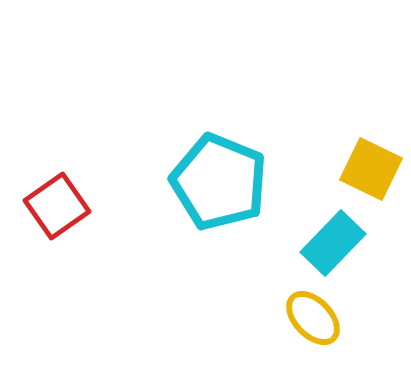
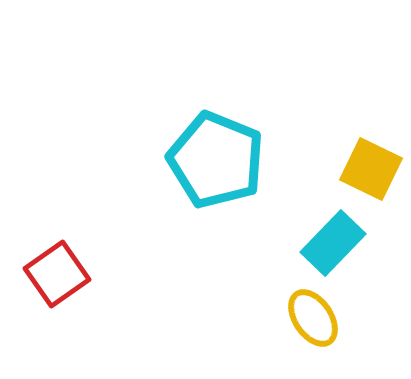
cyan pentagon: moved 3 px left, 22 px up
red square: moved 68 px down
yellow ellipse: rotated 10 degrees clockwise
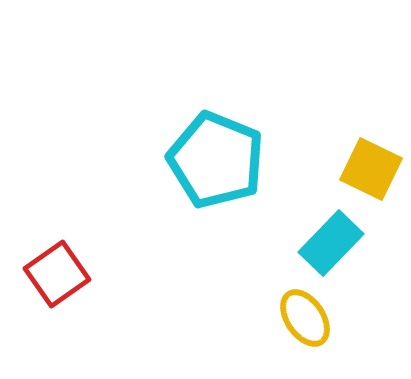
cyan rectangle: moved 2 px left
yellow ellipse: moved 8 px left
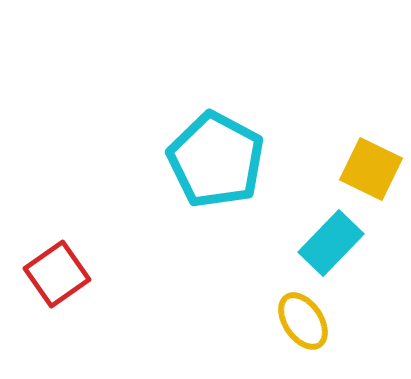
cyan pentagon: rotated 6 degrees clockwise
yellow ellipse: moved 2 px left, 3 px down
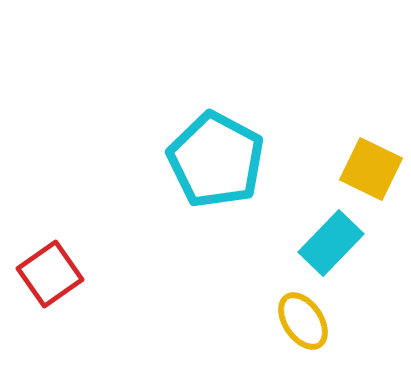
red square: moved 7 px left
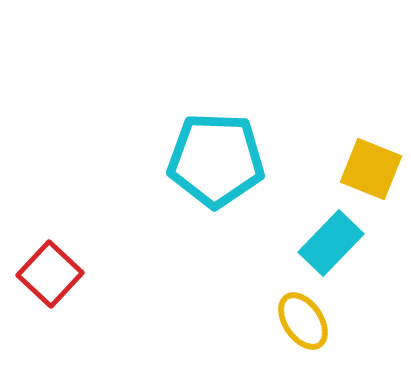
cyan pentagon: rotated 26 degrees counterclockwise
yellow square: rotated 4 degrees counterclockwise
red square: rotated 12 degrees counterclockwise
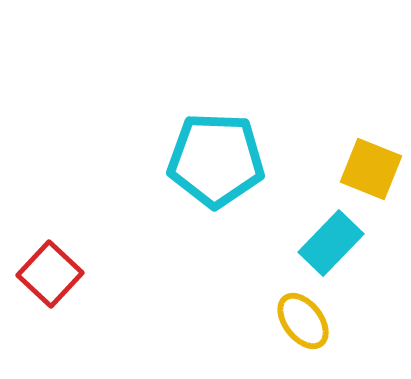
yellow ellipse: rotated 4 degrees counterclockwise
